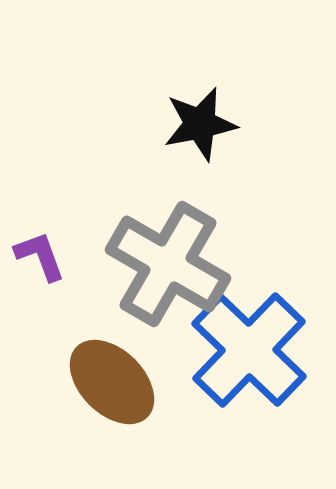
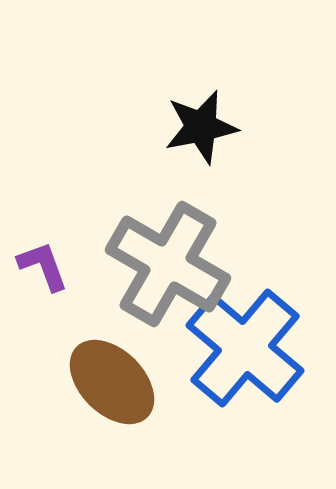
black star: moved 1 px right, 3 px down
purple L-shape: moved 3 px right, 10 px down
blue cross: moved 4 px left, 2 px up; rotated 4 degrees counterclockwise
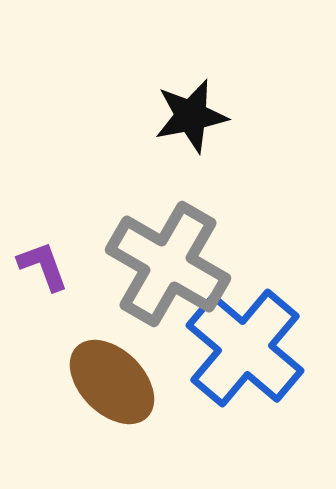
black star: moved 10 px left, 11 px up
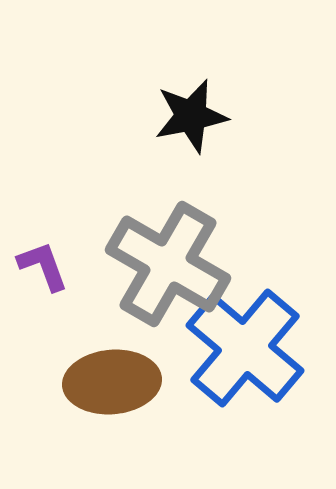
brown ellipse: rotated 50 degrees counterclockwise
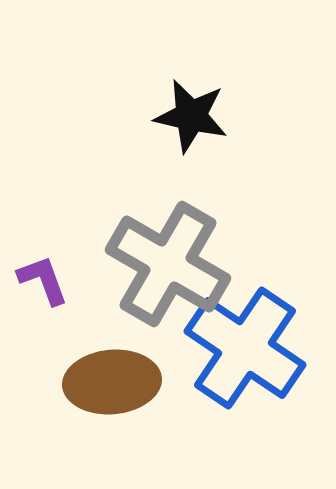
black star: rotated 24 degrees clockwise
purple L-shape: moved 14 px down
blue cross: rotated 6 degrees counterclockwise
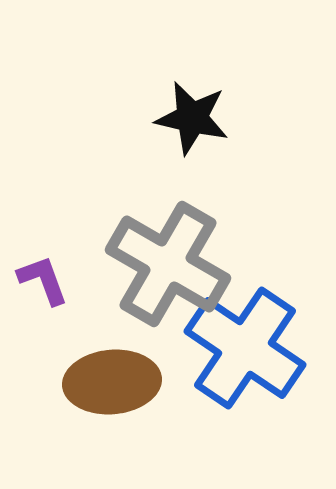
black star: moved 1 px right, 2 px down
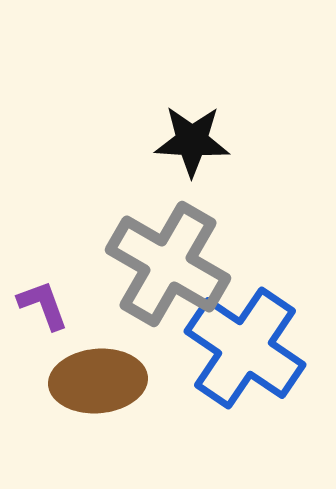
black star: moved 23 px down; rotated 10 degrees counterclockwise
purple L-shape: moved 25 px down
brown ellipse: moved 14 px left, 1 px up
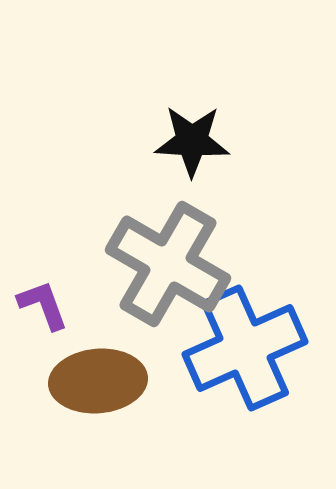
blue cross: rotated 32 degrees clockwise
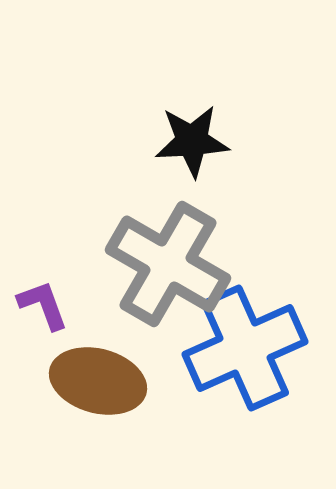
black star: rotated 6 degrees counterclockwise
brown ellipse: rotated 20 degrees clockwise
